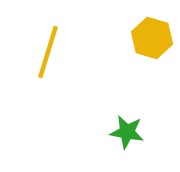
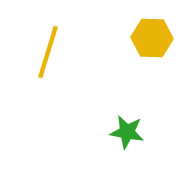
yellow hexagon: rotated 15 degrees counterclockwise
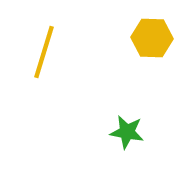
yellow line: moved 4 px left
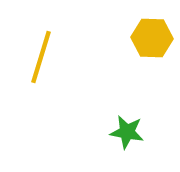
yellow line: moved 3 px left, 5 px down
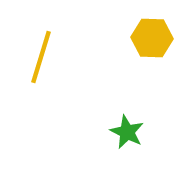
green star: rotated 16 degrees clockwise
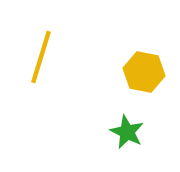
yellow hexagon: moved 8 px left, 34 px down; rotated 9 degrees clockwise
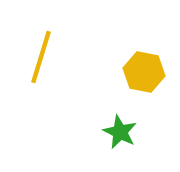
green star: moved 7 px left
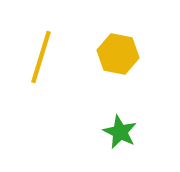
yellow hexagon: moved 26 px left, 18 px up
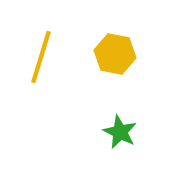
yellow hexagon: moved 3 px left
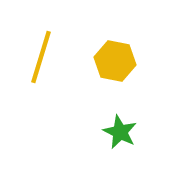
yellow hexagon: moved 7 px down
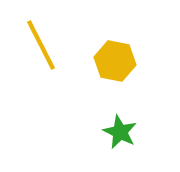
yellow line: moved 12 px up; rotated 44 degrees counterclockwise
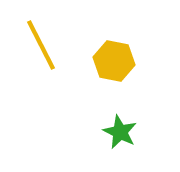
yellow hexagon: moved 1 px left
